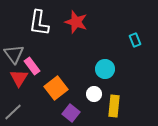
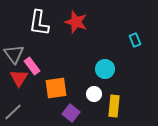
orange square: rotated 30 degrees clockwise
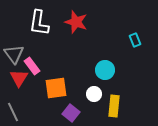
cyan circle: moved 1 px down
gray line: rotated 72 degrees counterclockwise
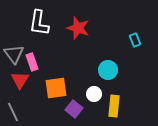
red star: moved 2 px right, 6 px down
pink rectangle: moved 4 px up; rotated 18 degrees clockwise
cyan circle: moved 3 px right
red triangle: moved 1 px right, 2 px down
purple square: moved 3 px right, 4 px up
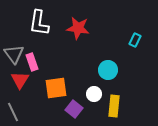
red star: rotated 10 degrees counterclockwise
cyan rectangle: rotated 48 degrees clockwise
